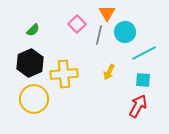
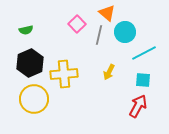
orange triangle: rotated 18 degrees counterclockwise
green semicircle: moved 7 px left; rotated 32 degrees clockwise
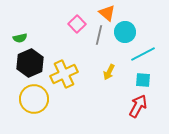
green semicircle: moved 6 px left, 8 px down
cyan line: moved 1 px left, 1 px down
yellow cross: rotated 20 degrees counterclockwise
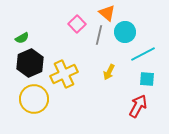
green semicircle: moved 2 px right; rotated 16 degrees counterclockwise
cyan square: moved 4 px right, 1 px up
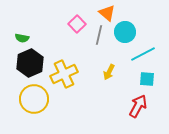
green semicircle: rotated 40 degrees clockwise
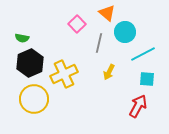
gray line: moved 8 px down
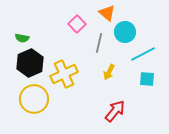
red arrow: moved 23 px left, 5 px down; rotated 10 degrees clockwise
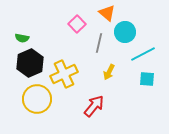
yellow circle: moved 3 px right
red arrow: moved 21 px left, 5 px up
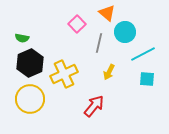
yellow circle: moved 7 px left
